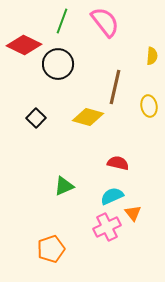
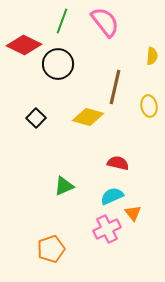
pink cross: moved 2 px down
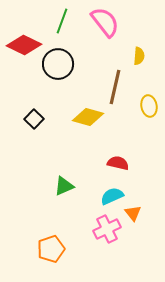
yellow semicircle: moved 13 px left
black square: moved 2 px left, 1 px down
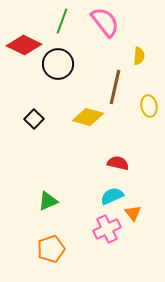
green triangle: moved 16 px left, 15 px down
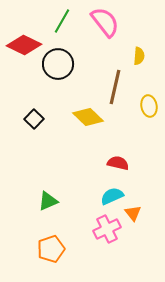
green line: rotated 10 degrees clockwise
yellow diamond: rotated 28 degrees clockwise
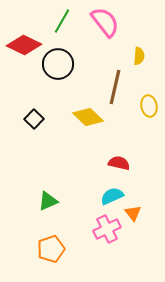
red semicircle: moved 1 px right
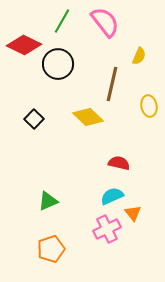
yellow semicircle: rotated 18 degrees clockwise
brown line: moved 3 px left, 3 px up
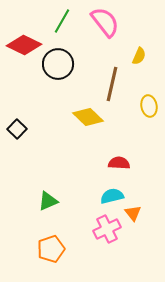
black square: moved 17 px left, 10 px down
red semicircle: rotated 10 degrees counterclockwise
cyan semicircle: rotated 10 degrees clockwise
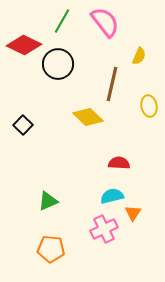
black square: moved 6 px right, 4 px up
orange triangle: rotated 12 degrees clockwise
pink cross: moved 3 px left
orange pentagon: rotated 24 degrees clockwise
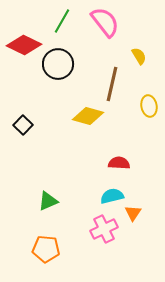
yellow semicircle: rotated 54 degrees counterclockwise
yellow diamond: moved 1 px up; rotated 28 degrees counterclockwise
orange pentagon: moved 5 px left
